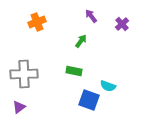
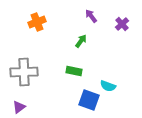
gray cross: moved 2 px up
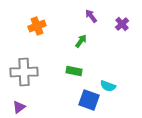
orange cross: moved 4 px down
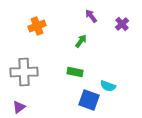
green rectangle: moved 1 px right, 1 px down
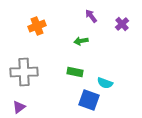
green arrow: rotated 136 degrees counterclockwise
cyan semicircle: moved 3 px left, 3 px up
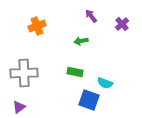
gray cross: moved 1 px down
